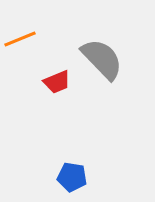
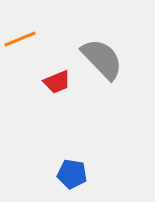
blue pentagon: moved 3 px up
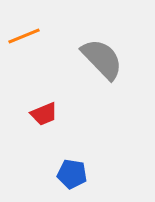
orange line: moved 4 px right, 3 px up
red trapezoid: moved 13 px left, 32 px down
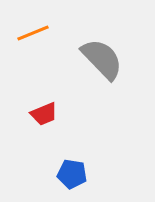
orange line: moved 9 px right, 3 px up
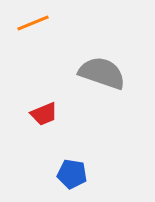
orange line: moved 10 px up
gray semicircle: moved 14 px down; rotated 27 degrees counterclockwise
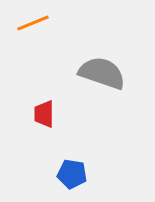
red trapezoid: rotated 112 degrees clockwise
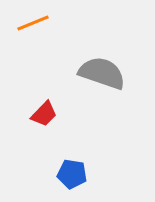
red trapezoid: rotated 136 degrees counterclockwise
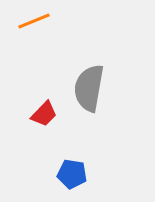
orange line: moved 1 px right, 2 px up
gray semicircle: moved 13 px left, 15 px down; rotated 99 degrees counterclockwise
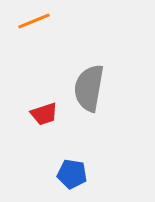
red trapezoid: rotated 28 degrees clockwise
